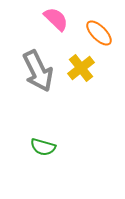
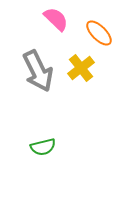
green semicircle: rotated 30 degrees counterclockwise
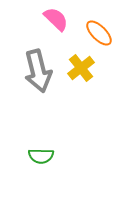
gray arrow: rotated 12 degrees clockwise
green semicircle: moved 2 px left, 9 px down; rotated 15 degrees clockwise
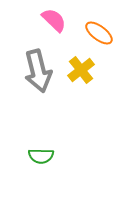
pink semicircle: moved 2 px left, 1 px down
orange ellipse: rotated 8 degrees counterclockwise
yellow cross: moved 2 px down
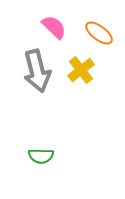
pink semicircle: moved 7 px down
gray arrow: moved 1 px left
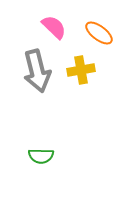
yellow cross: rotated 28 degrees clockwise
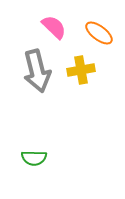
green semicircle: moved 7 px left, 2 px down
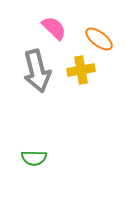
pink semicircle: moved 1 px down
orange ellipse: moved 6 px down
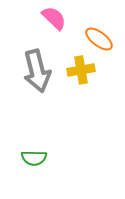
pink semicircle: moved 10 px up
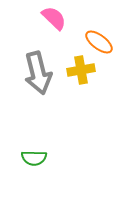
orange ellipse: moved 3 px down
gray arrow: moved 1 px right, 2 px down
